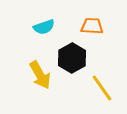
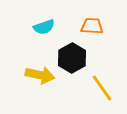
yellow arrow: rotated 48 degrees counterclockwise
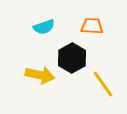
yellow line: moved 1 px right, 4 px up
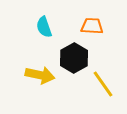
cyan semicircle: rotated 90 degrees clockwise
black hexagon: moved 2 px right
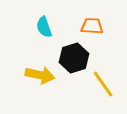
black hexagon: rotated 12 degrees clockwise
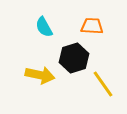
cyan semicircle: rotated 10 degrees counterclockwise
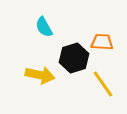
orange trapezoid: moved 10 px right, 16 px down
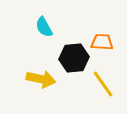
black hexagon: rotated 12 degrees clockwise
yellow arrow: moved 1 px right, 4 px down
